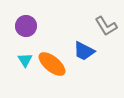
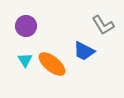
gray L-shape: moved 3 px left, 1 px up
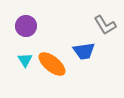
gray L-shape: moved 2 px right
blue trapezoid: rotated 35 degrees counterclockwise
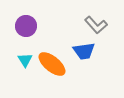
gray L-shape: moved 9 px left; rotated 10 degrees counterclockwise
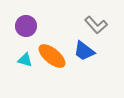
blue trapezoid: rotated 45 degrees clockwise
cyan triangle: rotated 42 degrees counterclockwise
orange ellipse: moved 8 px up
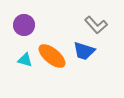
purple circle: moved 2 px left, 1 px up
blue trapezoid: rotated 20 degrees counterclockwise
